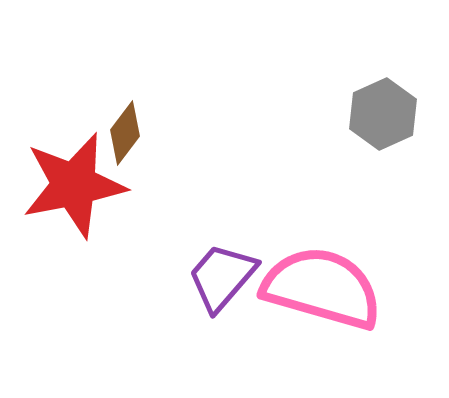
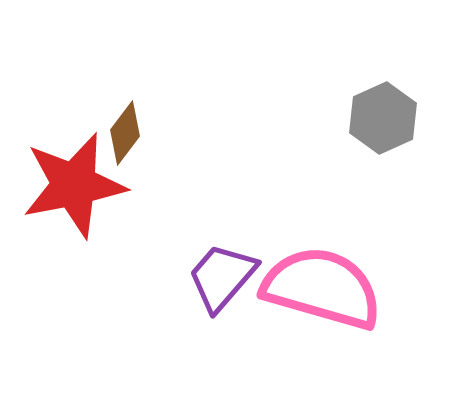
gray hexagon: moved 4 px down
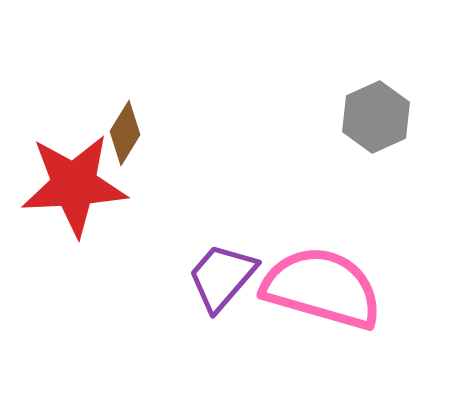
gray hexagon: moved 7 px left, 1 px up
brown diamond: rotated 6 degrees counterclockwise
red star: rotated 8 degrees clockwise
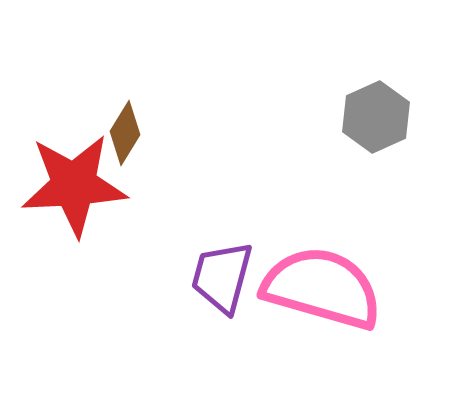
purple trapezoid: rotated 26 degrees counterclockwise
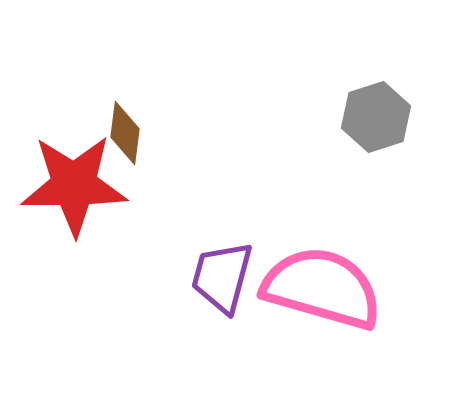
gray hexagon: rotated 6 degrees clockwise
brown diamond: rotated 24 degrees counterclockwise
red star: rotated 3 degrees clockwise
